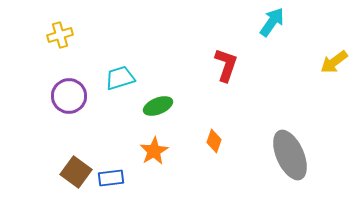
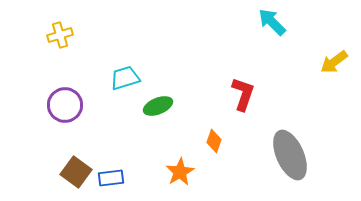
cyan arrow: rotated 80 degrees counterclockwise
red L-shape: moved 17 px right, 29 px down
cyan trapezoid: moved 5 px right
purple circle: moved 4 px left, 9 px down
orange star: moved 26 px right, 21 px down
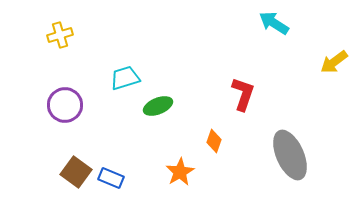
cyan arrow: moved 2 px right, 1 px down; rotated 12 degrees counterclockwise
blue rectangle: rotated 30 degrees clockwise
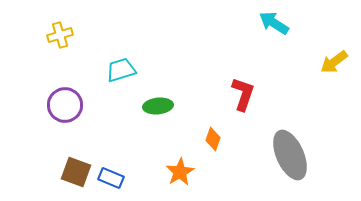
cyan trapezoid: moved 4 px left, 8 px up
green ellipse: rotated 16 degrees clockwise
orange diamond: moved 1 px left, 2 px up
brown square: rotated 16 degrees counterclockwise
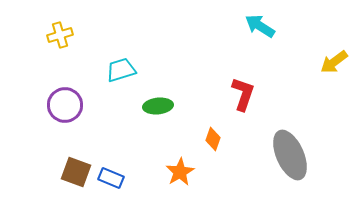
cyan arrow: moved 14 px left, 3 px down
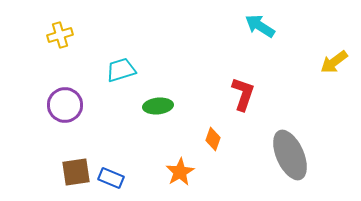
brown square: rotated 28 degrees counterclockwise
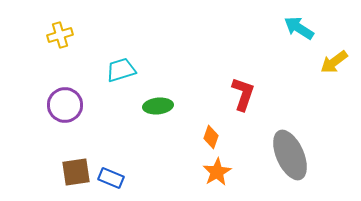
cyan arrow: moved 39 px right, 2 px down
orange diamond: moved 2 px left, 2 px up
orange star: moved 37 px right
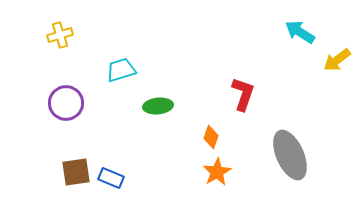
cyan arrow: moved 1 px right, 4 px down
yellow arrow: moved 3 px right, 2 px up
purple circle: moved 1 px right, 2 px up
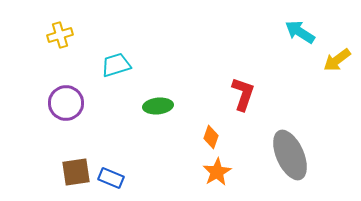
cyan trapezoid: moved 5 px left, 5 px up
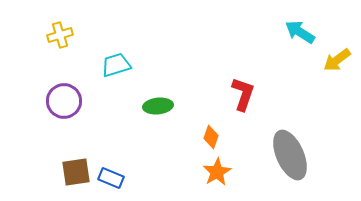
purple circle: moved 2 px left, 2 px up
